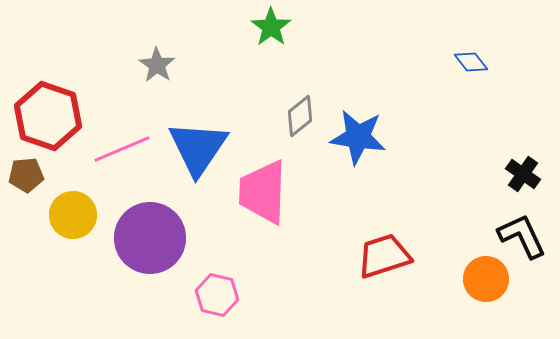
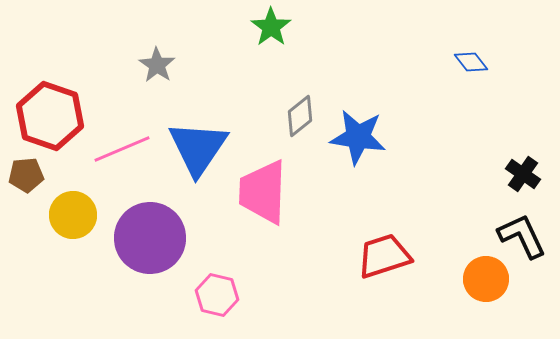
red hexagon: moved 2 px right
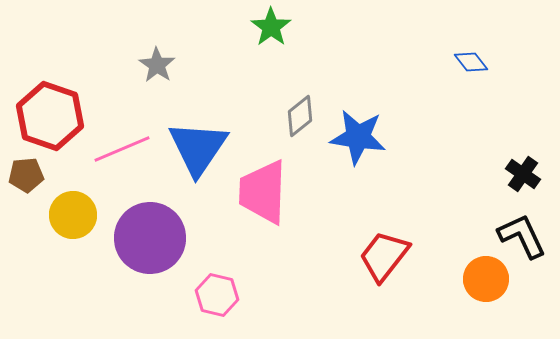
red trapezoid: rotated 34 degrees counterclockwise
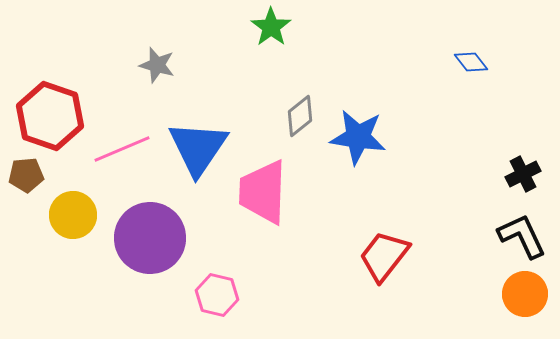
gray star: rotated 18 degrees counterclockwise
black cross: rotated 28 degrees clockwise
orange circle: moved 39 px right, 15 px down
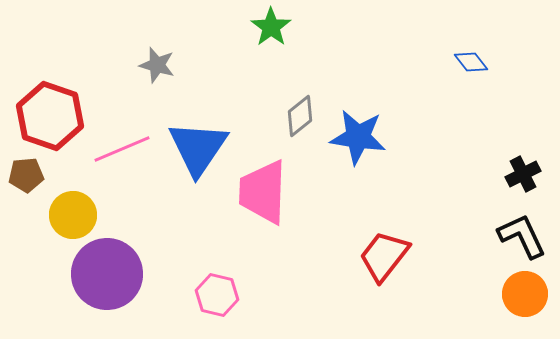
purple circle: moved 43 px left, 36 px down
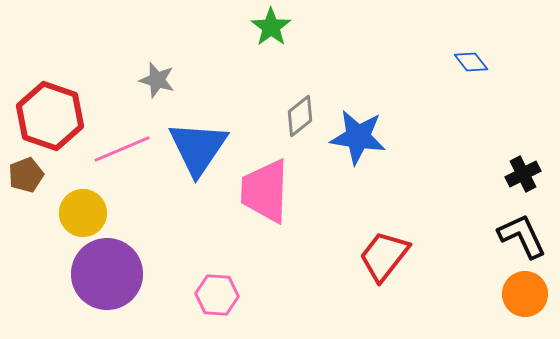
gray star: moved 15 px down
brown pentagon: rotated 16 degrees counterclockwise
pink trapezoid: moved 2 px right, 1 px up
yellow circle: moved 10 px right, 2 px up
pink hexagon: rotated 9 degrees counterclockwise
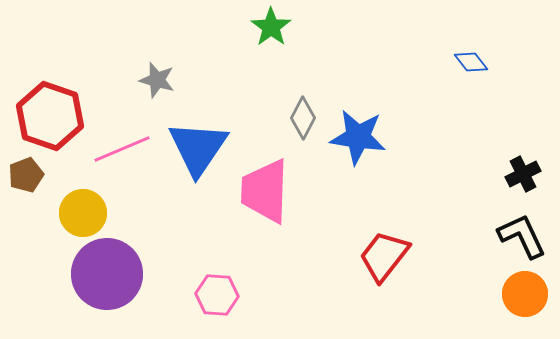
gray diamond: moved 3 px right, 2 px down; rotated 24 degrees counterclockwise
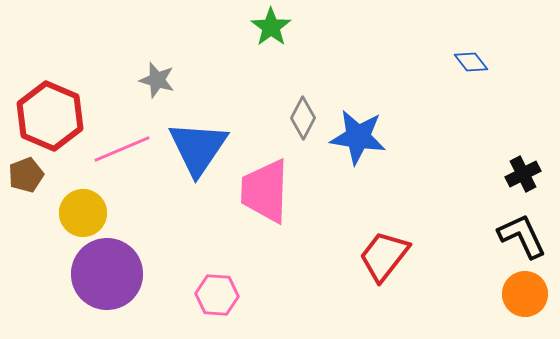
red hexagon: rotated 4 degrees clockwise
